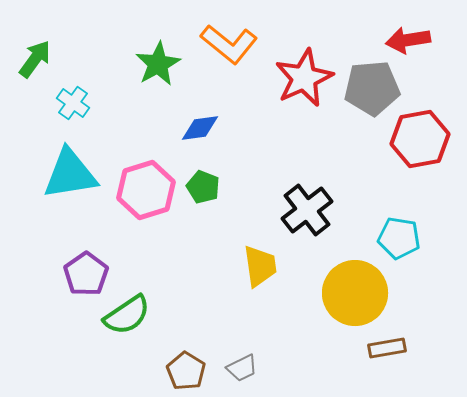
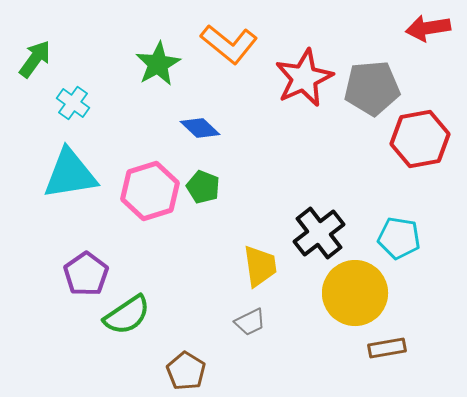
red arrow: moved 20 px right, 12 px up
blue diamond: rotated 51 degrees clockwise
pink hexagon: moved 4 px right, 1 px down
black cross: moved 12 px right, 23 px down
gray trapezoid: moved 8 px right, 46 px up
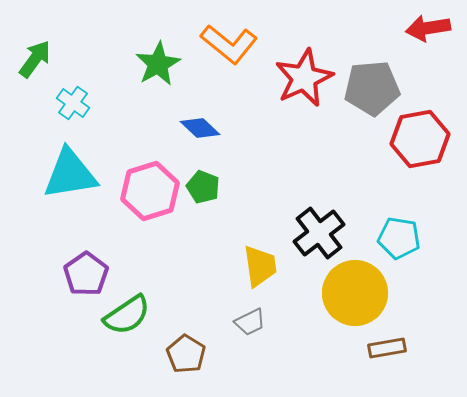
brown pentagon: moved 17 px up
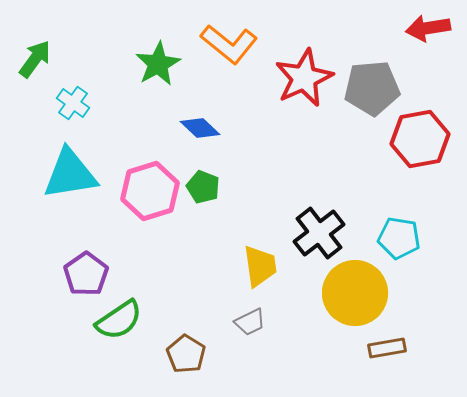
green semicircle: moved 8 px left, 5 px down
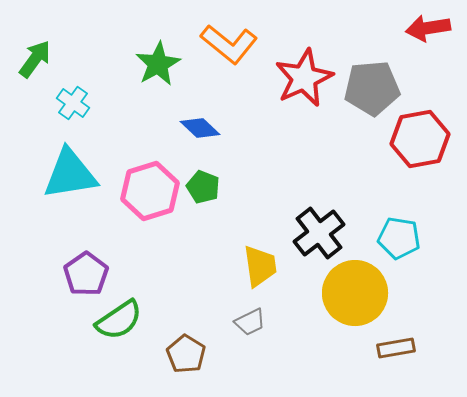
brown rectangle: moved 9 px right
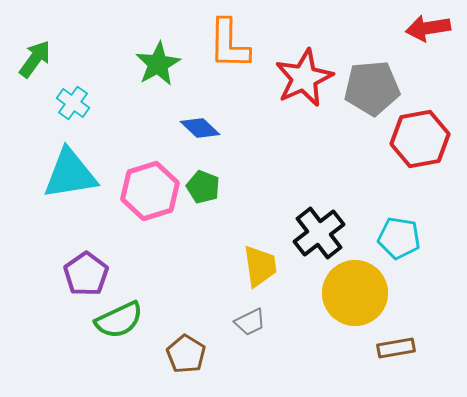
orange L-shape: rotated 52 degrees clockwise
green semicircle: rotated 9 degrees clockwise
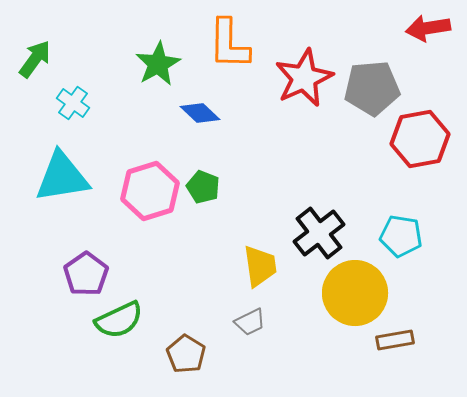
blue diamond: moved 15 px up
cyan triangle: moved 8 px left, 3 px down
cyan pentagon: moved 2 px right, 2 px up
brown rectangle: moved 1 px left, 8 px up
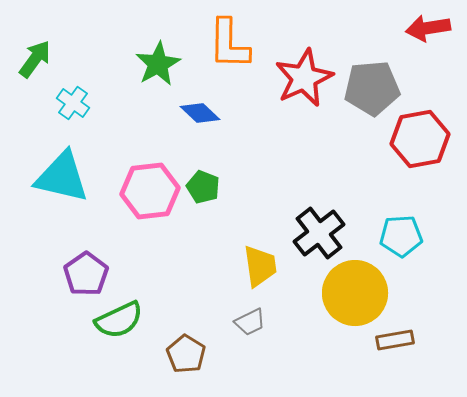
cyan triangle: rotated 22 degrees clockwise
pink hexagon: rotated 10 degrees clockwise
cyan pentagon: rotated 12 degrees counterclockwise
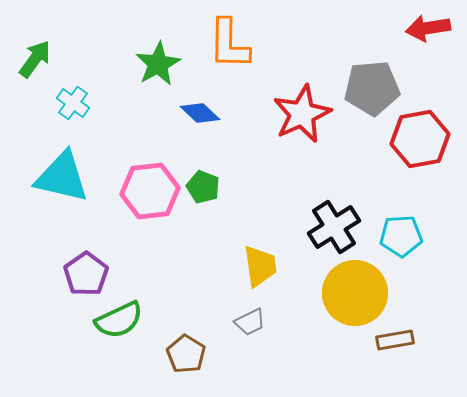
red star: moved 2 px left, 36 px down
black cross: moved 15 px right, 6 px up; rotated 6 degrees clockwise
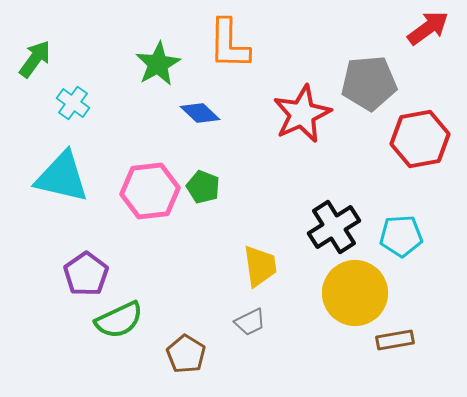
red arrow: rotated 153 degrees clockwise
gray pentagon: moved 3 px left, 5 px up
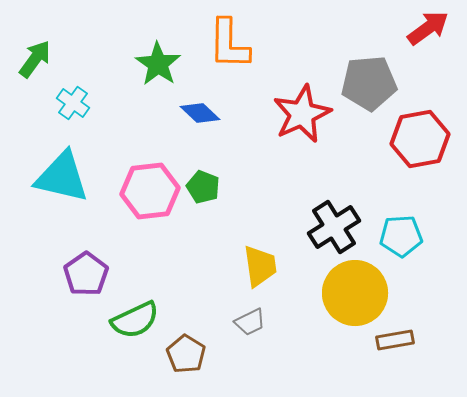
green star: rotated 9 degrees counterclockwise
green semicircle: moved 16 px right
